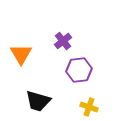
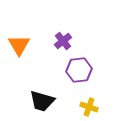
orange triangle: moved 2 px left, 9 px up
black trapezoid: moved 4 px right
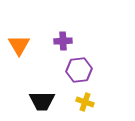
purple cross: rotated 36 degrees clockwise
black trapezoid: rotated 16 degrees counterclockwise
yellow cross: moved 4 px left, 5 px up
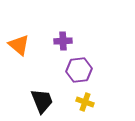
orange triangle: rotated 20 degrees counterclockwise
black trapezoid: rotated 112 degrees counterclockwise
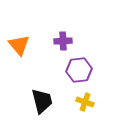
orange triangle: rotated 10 degrees clockwise
black trapezoid: rotated 8 degrees clockwise
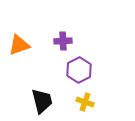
orange triangle: rotated 50 degrees clockwise
purple hexagon: rotated 20 degrees counterclockwise
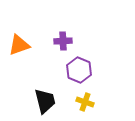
purple hexagon: rotated 10 degrees counterclockwise
black trapezoid: moved 3 px right
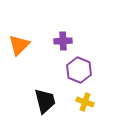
orange triangle: rotated 25 degrees counterclockwise
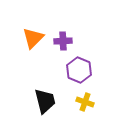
orange triangle: moved 14 px right, 7 px up
